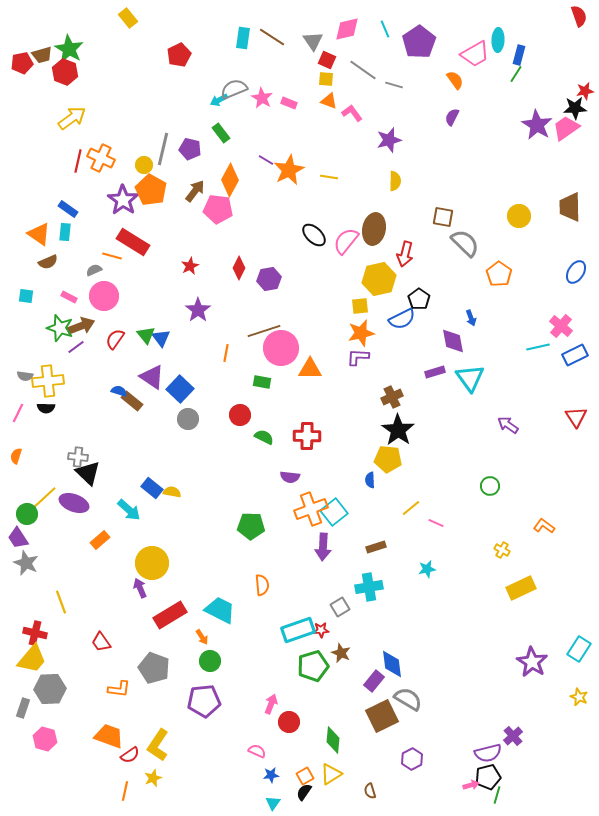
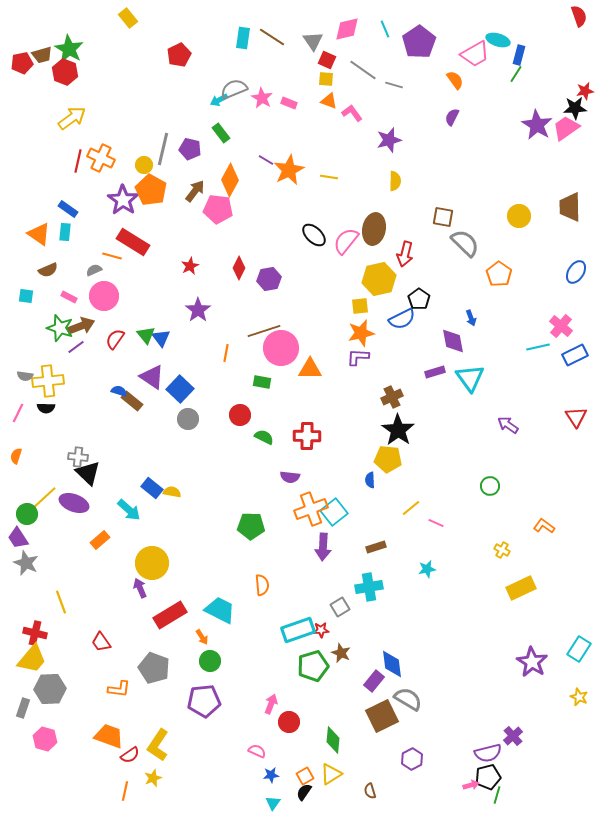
cyan ellipse at (498, 40): rotated 75 degrees counterclockwise
brown semicircle at (48, 262): moved 8 px down
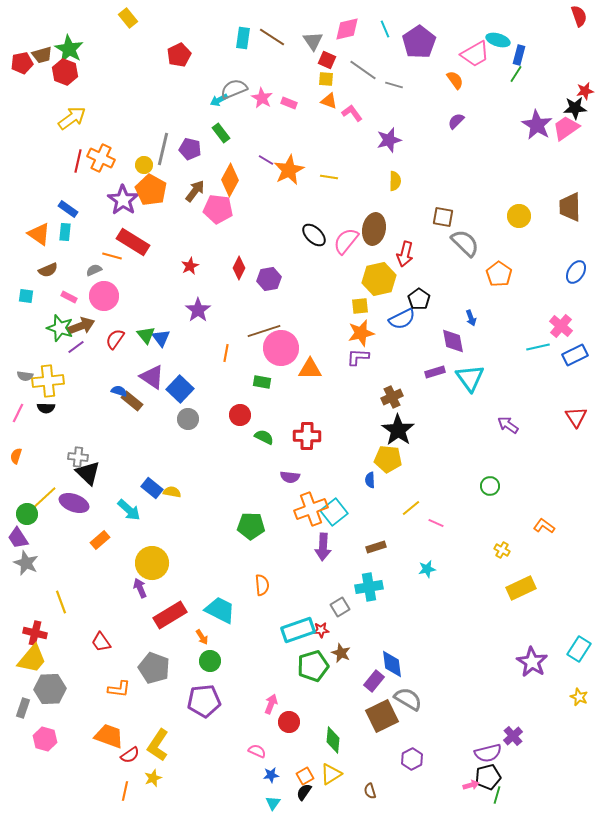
purple semicircle at (452, 117): moved 4 px right, 4 px down; rotated 18 degrees clockwise
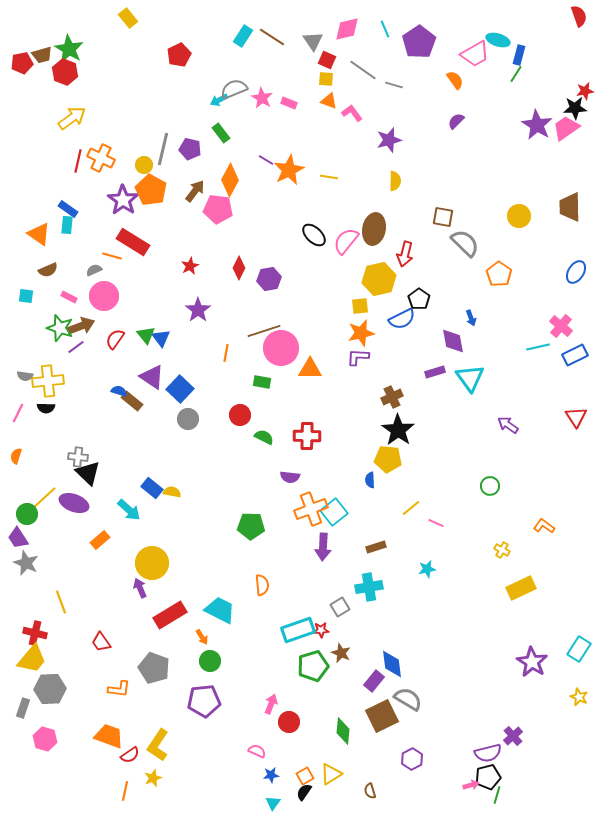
cyan rectangle at (243, 38): moved 2 px up; rotated 25 degrees clockwise
cyan rectangle at (65, 232): moved 2 px right, 7 px up
green diamond at (333, 740): moved 10 px right, 9 px up
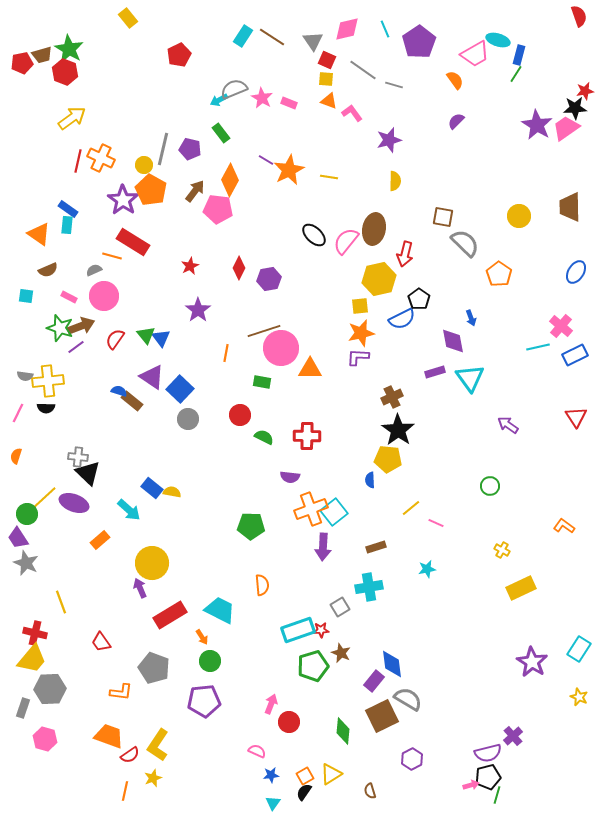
orange L-shape at (544, 526): moved 20 px right
orange L-shape at (119, 689): moved 2 px right, 3 px down
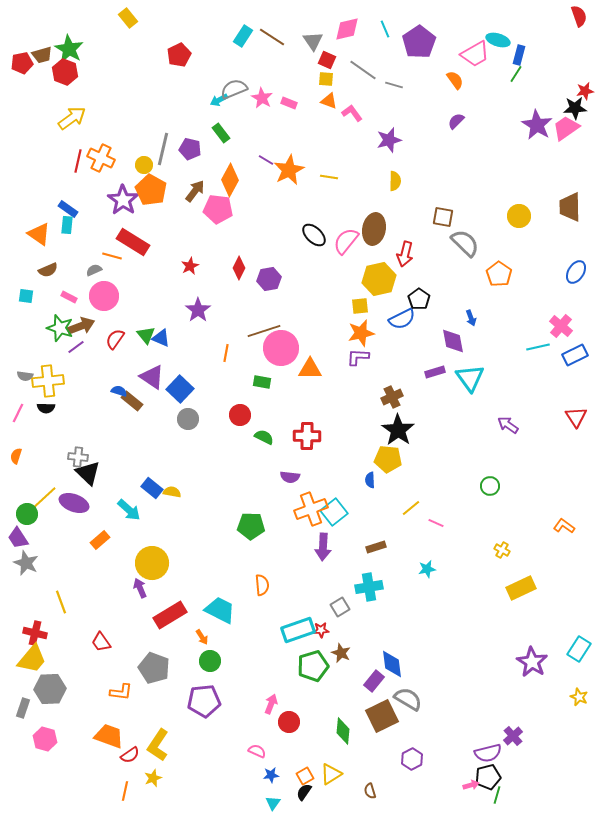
blue triangle at (161, 338): rotated 30 degrees counterclockwise
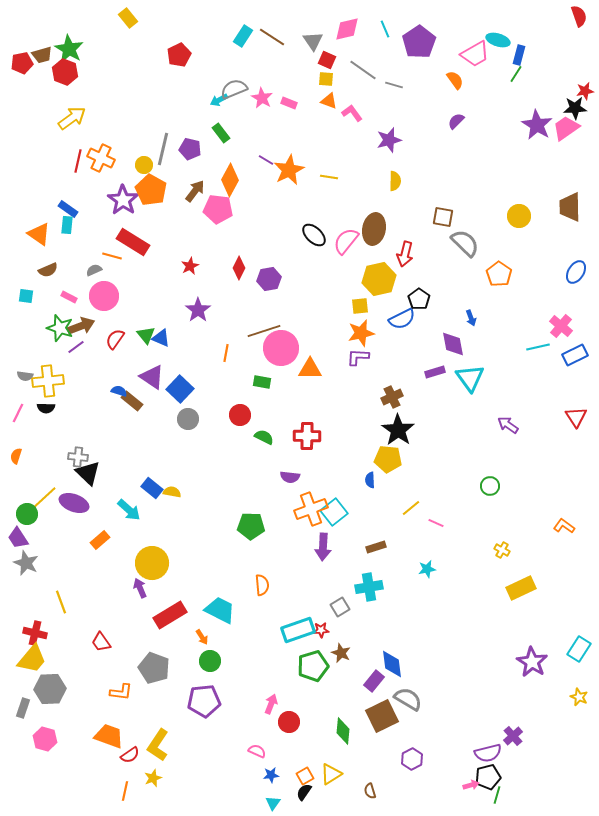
purple diamond at (453, 341): moved 3 px down
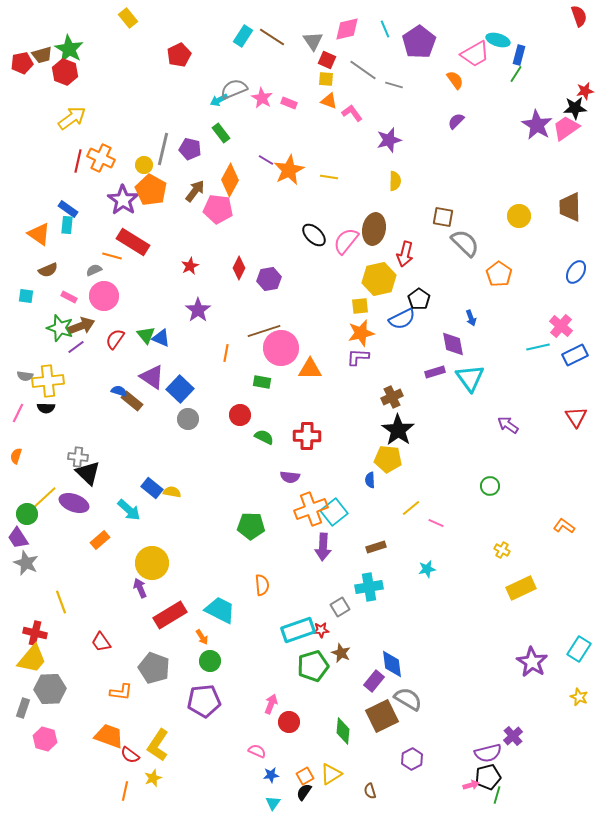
red semicircle at (130, 755): rotated 72 degrees clockwise
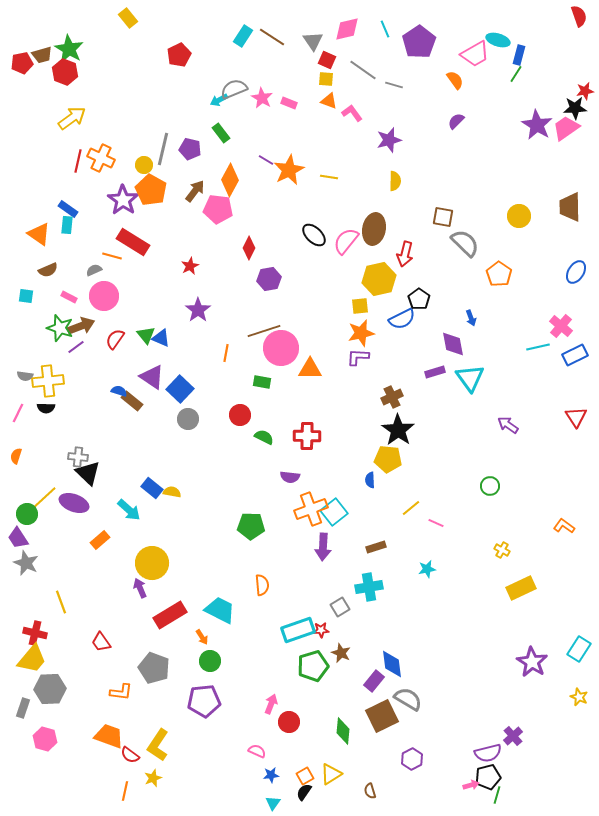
red diamond at (239, 268): moved 10 px right, 20 px up
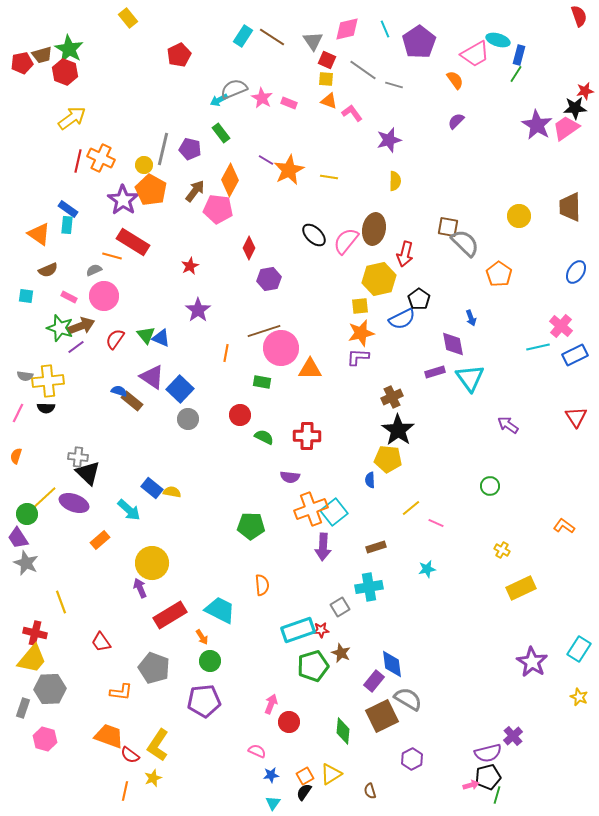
brown square at (443, 217): moved 5 px right, 10 px down
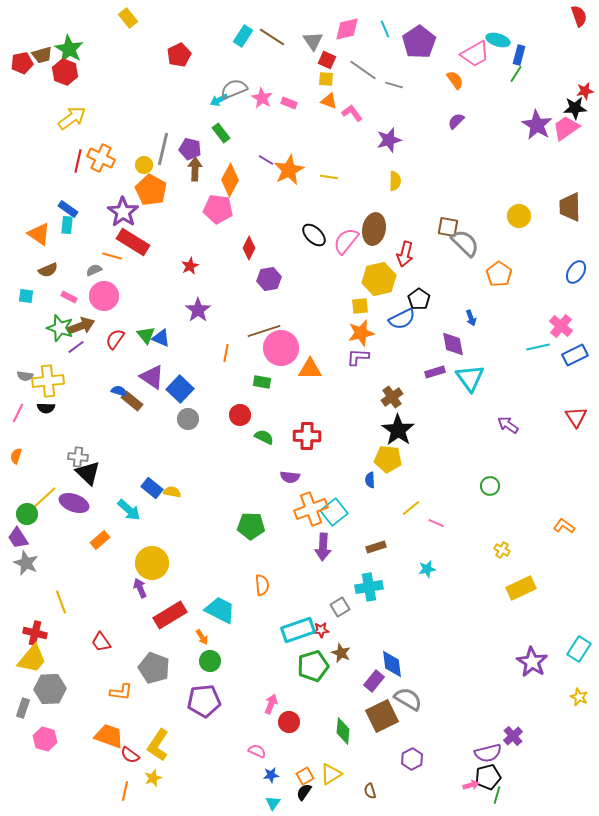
brown arrow at (195, 191): moved 22 px up; rotated 35 degrees counterclockwise
purple star at (123, 200): moved 12 px down
brown cross at (392, 397): rotated 10 degrees counterclockwise
